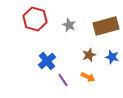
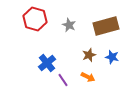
blue cross: moved 2 px down
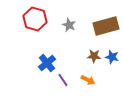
brown star: moved 5 px right, 1 px down; rotated 24 degrees clockwise
orange arrow: moved 3 px down
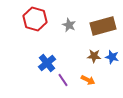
brown rectangle: moved 3 px left
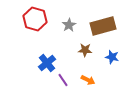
gray star: rotated 16 degrees clockwise
brown star: moved 9 px left, 6 px up
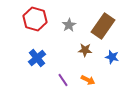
brown rectangle: rotated 40 degrees counterclockwise
blue cross: moved 10 px left, 5 px up
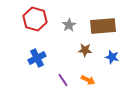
brown rectangle: rotated 50 degrees clockwise
blue cross: rotated 12 degrees clockwise
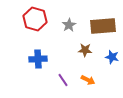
blue cross: moved 1 px right, 1 px down; rotated 24 degrees clockwise
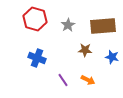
gray star: moved 1 px left
blue cross: moved 1 px left, 1 px up; rotated 24 degrees clockwise
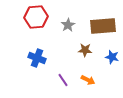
red hexagon: moved 1 px right, 2 px up; rotated 20 degrees counterclockwise
